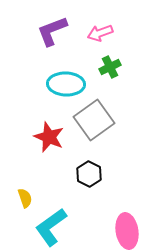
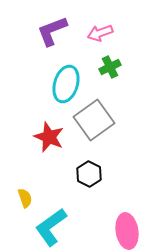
cyan ellipse: rotated 75 degrees counterclockwise
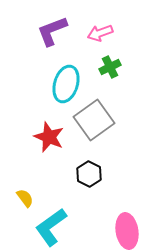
yellow semicircle: rotated 18 degrees counterclockwise
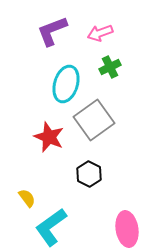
yellow semicircle: moved 2 px right
pink ellipse: moved 2 px up
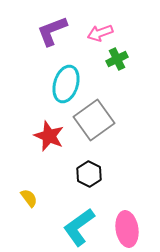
green cross: moved 7 px right, 8 px up
red star: moved 1 px up
yellow semicircle: moved 2 px right
cyan L-shape: moved 28 px right
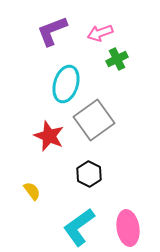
yellow semicircle: moved 3 px right, 7 px up
pink ellipse: moved 1 px right, 1 px up
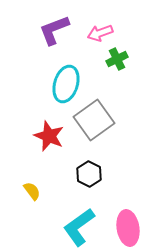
purple L-shape: moved 2 px right, 1 px up
